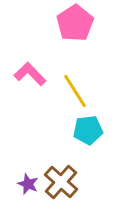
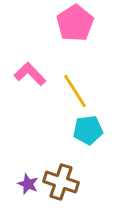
brown cross: rotated 24 degrees counterclockwise
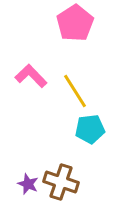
pink L-shape: moved 1 px right, 2 px down
cyan pentagon: moved 2 px right, 1 px up
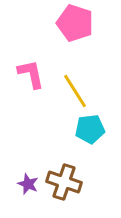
pink pentagon: rotated 21 degrees counterclockwise
pink L-shape: moved 2 px up; rotated 32 degrees clockwise
brown cross: moved 3 px right
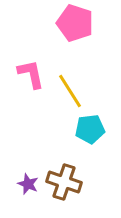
yellow line: moved 5 px left
